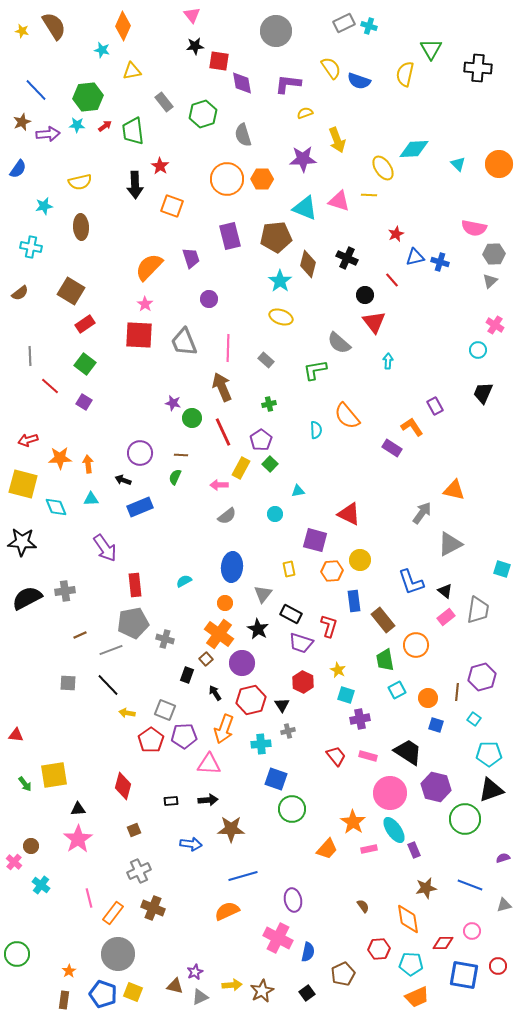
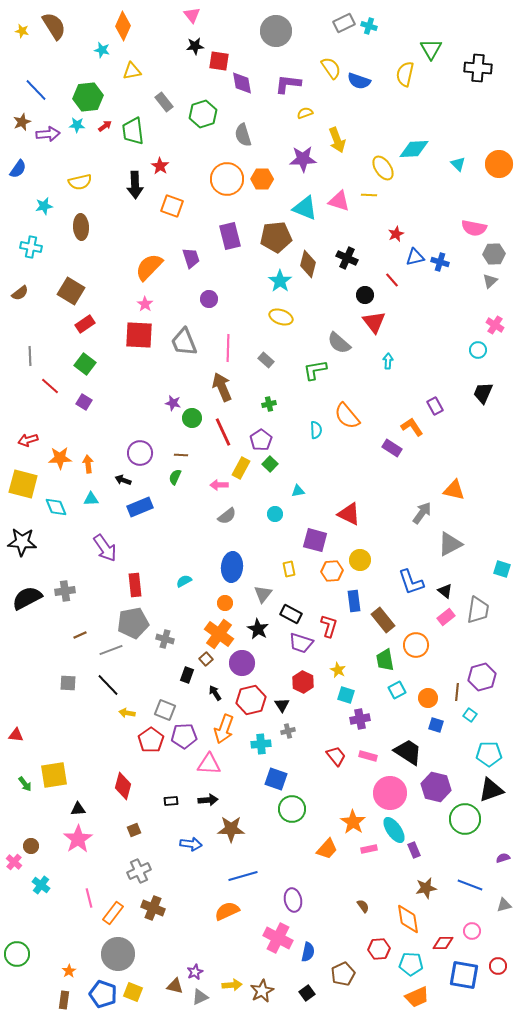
cyan square at (474, 719): moved 4 px left, 4 px up
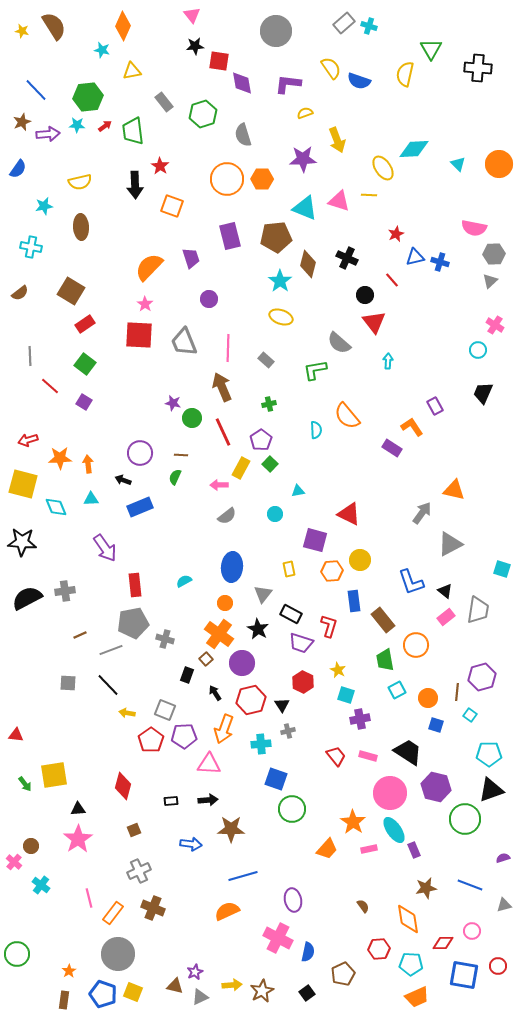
gray rectangle at (344, 23): rotated 15 degrees counterclockwise
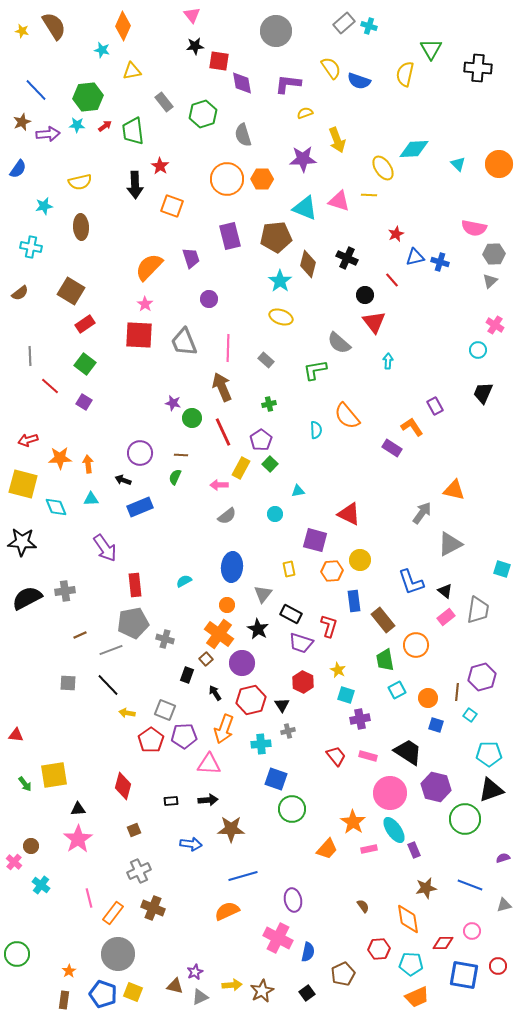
orange circle at (225, 603): moved 2 px right, 2 px down
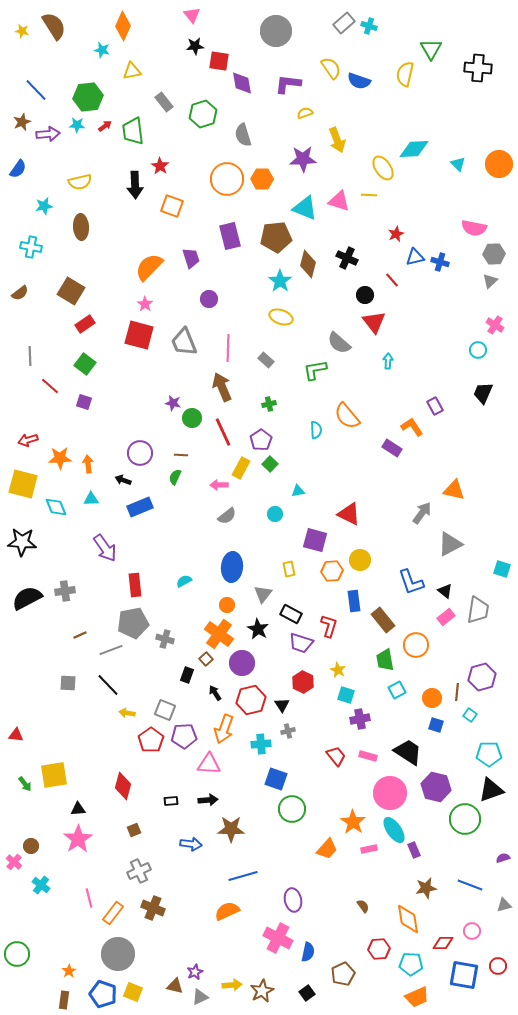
red square at (139, 335): rotated 12 degrees clockwise
purple square at (84, 402): rotated 14 degrees counterclockwise
orange circle at (428, 698): moved 4 px right
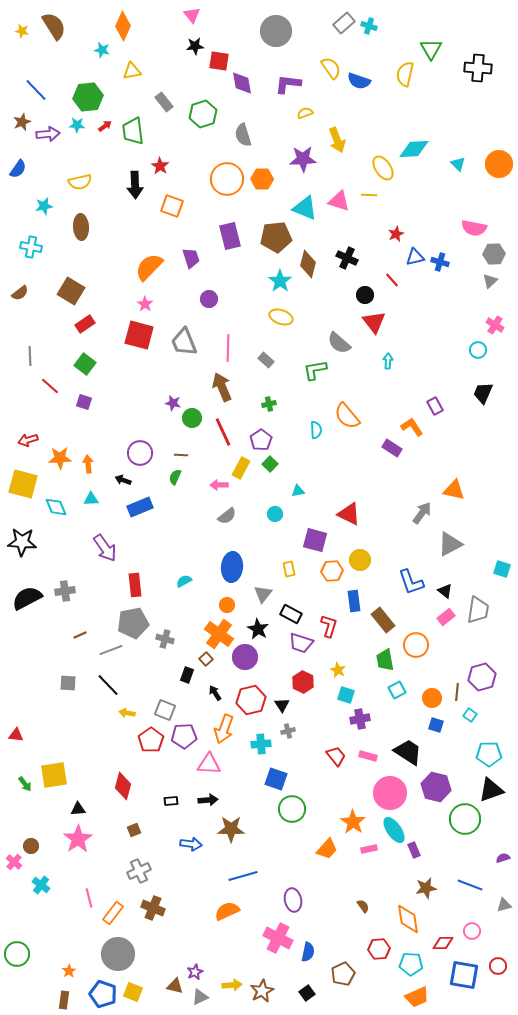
purple circle at (242, 663): moved 3 px right, 6 px up
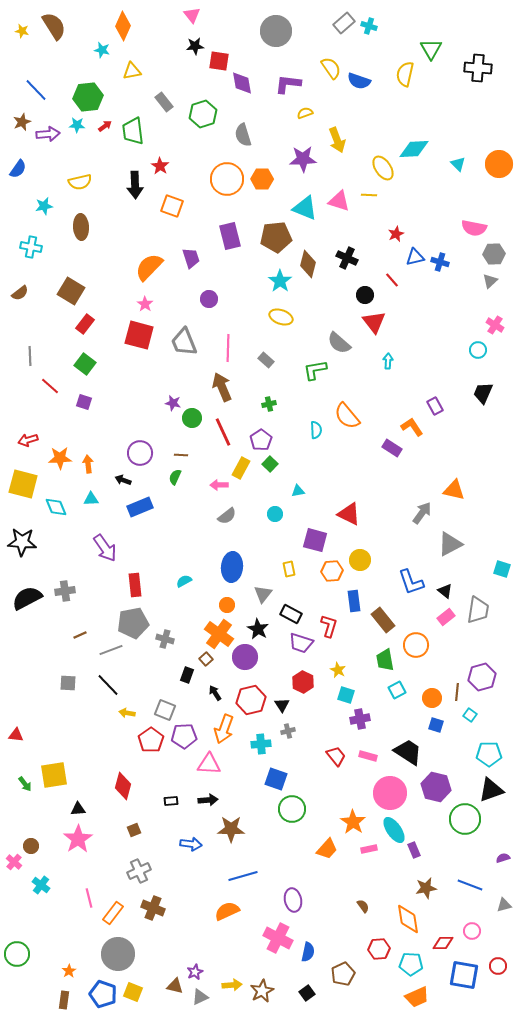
red rectangle at (85, 324): rotated 18 degrees counterclockwise
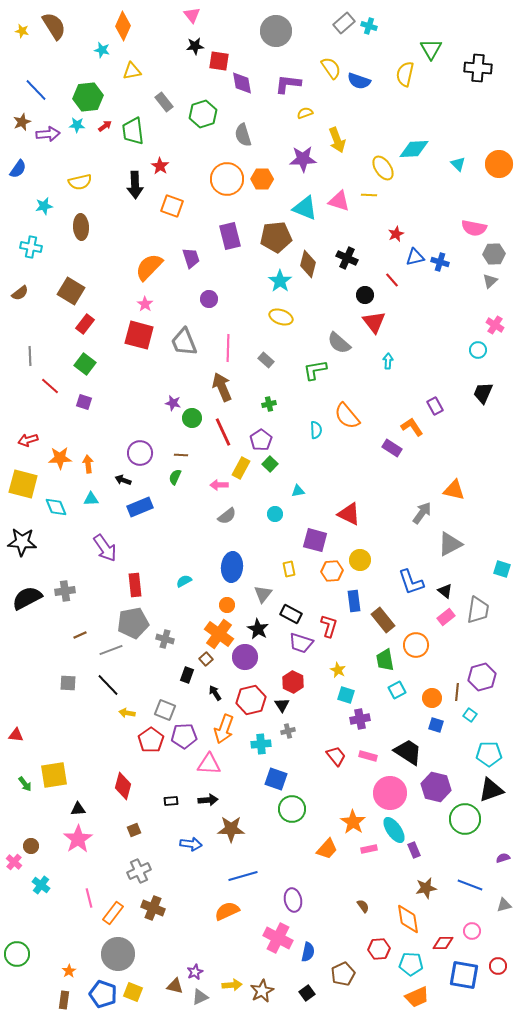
red hexagon at (303, 682): moved 10 px left
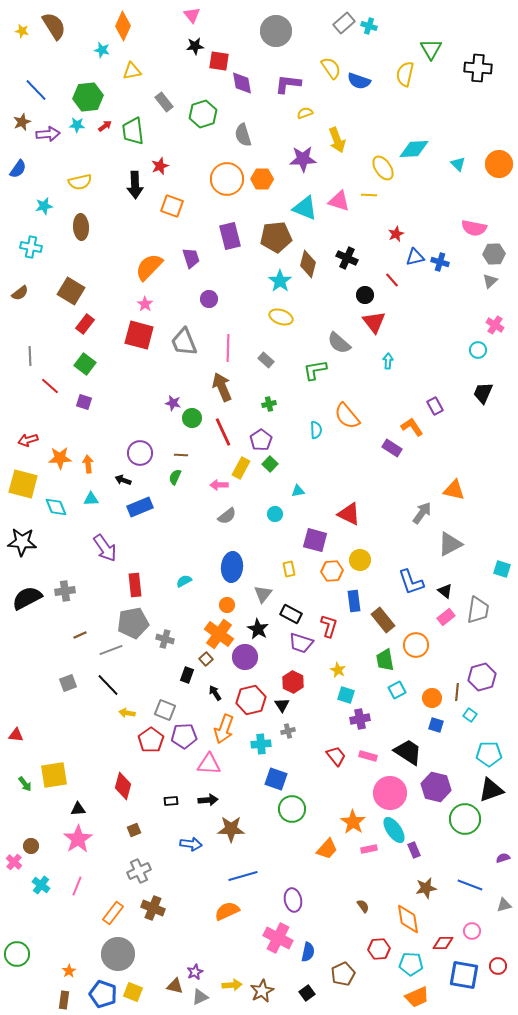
red star at (160, 166): rotated 18 degrees clockwise
gray square at (68, 683): rotated 24 degrees counterclockwise
pink line at (89, 898): moved 12 px left, 12 px up; rotated 36 degrees clockwise
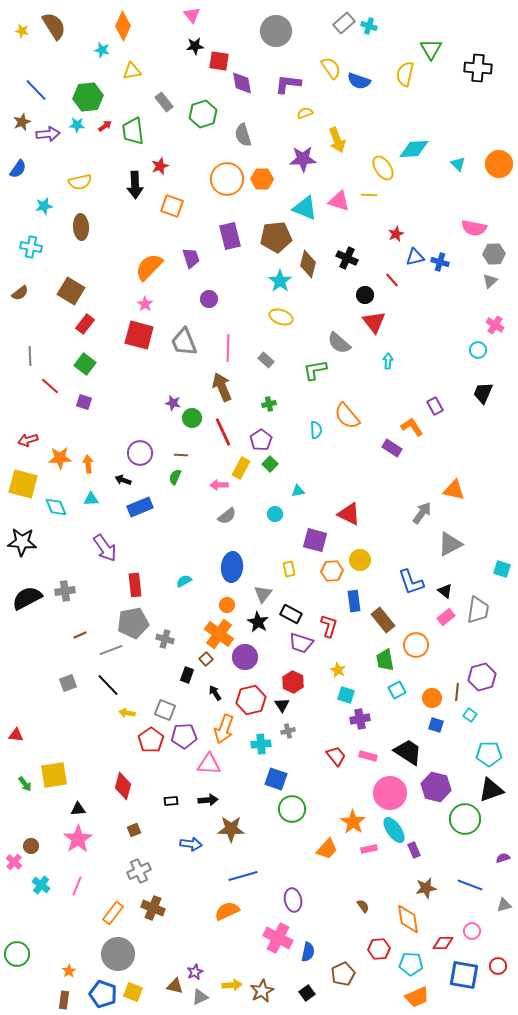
black star at (258, 629): moved 7 px up
